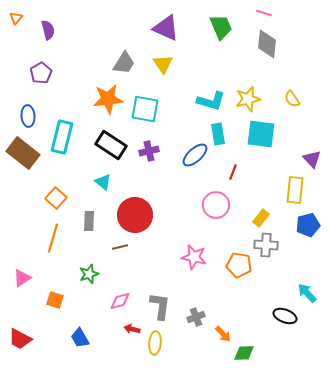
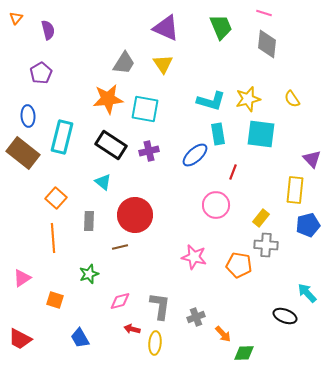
orange line at (53, 238): rotated 20 degrees counterclockwise
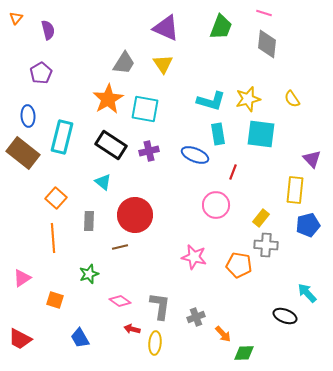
green trapezoid at (221, 27): rotated 44 degrees clockwise
orange star at (108, 99): rotated 24 degrees counterclockwise
blue ellipse at (195, 155): rotated 64 degrees clockwise
pink diamond at (120, 301): rotated 50 degrees clockwise
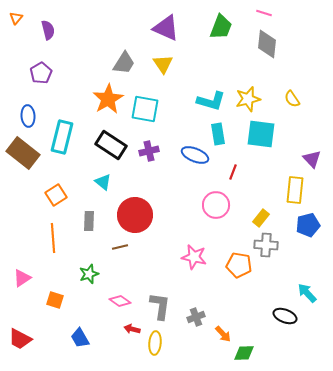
orange square at (56, 198): moved 3 px up; rotated 15 degrees clockwise
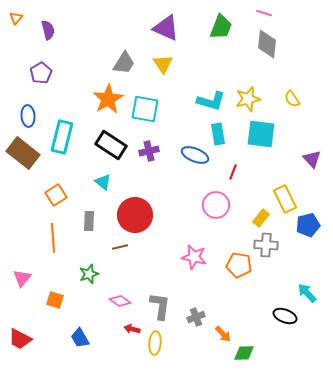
yellow rectangle at (295, 190): moved 10 px left, 9 px down; rotated 32 degrees counterclockwise
pink triangle at (22, 278): rotated 18 degrees counterclockwise
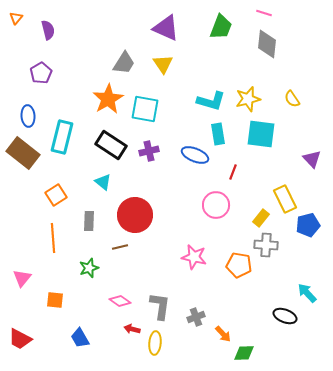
green star at (89, 274): moved 6 px up
orange square at (55, 300): rotated 12 degrees counterclockwise
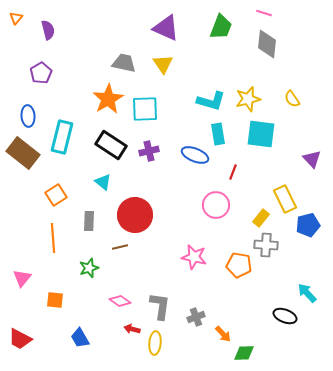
gray trapezoid at (124, 63): rotated 110 degrees counterclockwise
cyan square at (145, 109): rotated 12 degrees counterclockwise
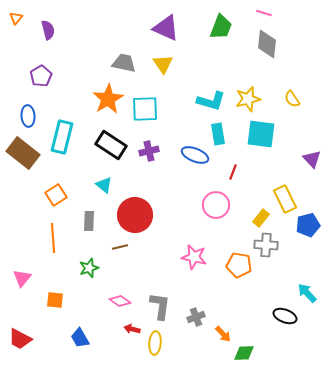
purple pentagon at (41, 73): moved 3 px down
cyan triangle at (103, 182): moved 1 px right, 3 px down
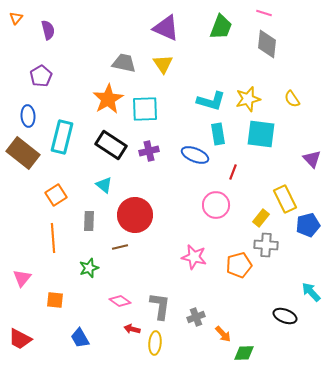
orange pentagon at (239, 265): rotated 25 degrees counterclockwise
cyan arrow at (307, 293): moved 4 px right, 1 px up
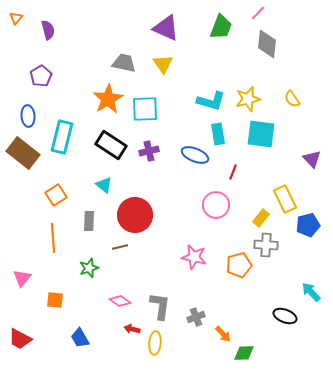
pink line at (264, 13): moved 6 px left; rotated 63 degrees counterclockwise
